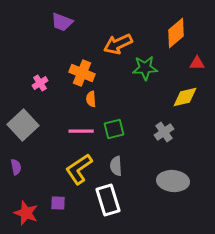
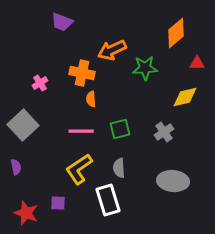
orange arrow: moved 6 px left, 6 px down
orange cross: rotated 10 degrees counterclockwise
green square: moved 6 px right
gray semicircle: moved 3 px right, 2 px down
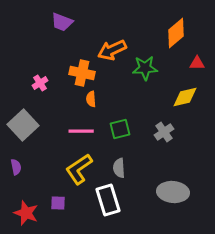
gray ellipse: moved 11 px down
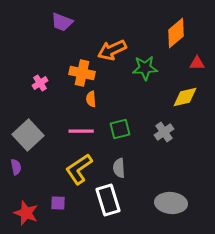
gray square: moved 5 px right, 10 px down
gray ellipse: moved 2 px left, 11 px down
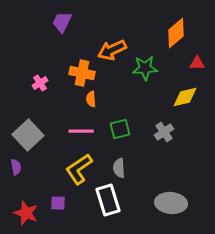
purple trapezoid: rotated 95 degrees clockwise
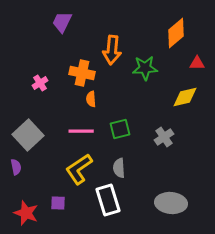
orange arrow: rotated 60 degrees counterclockwise
gray cross: moved 5 px down
